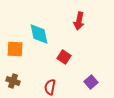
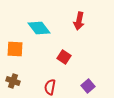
cyan diamond: moved 6 px up; rotated 25 degrees counterclockwise
purple square: moved 3 px left, 4 px down
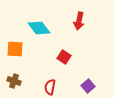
brown cross: moved 1 px right
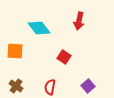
orange square: moved 2 px down
brown cross: moved 2 px right, 5 px down; rotated 16 degrees clockwise
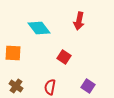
orange square: moved 2 px left, 2 px down
purple square: rotated 16 degrees counterclockwise
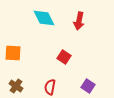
cyan diamond: moved 5 px right, 10 px up; rotated 10 degrees clockwise
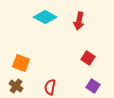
cyan diamond: moved 1 px right, 1 px up; rotated 35 degrees counterclockwise
orange square: moved 8 px right, 10 px down; rotated 18 degrees clockwise
red square: moved 24 px right, 1 px down
purple square: moved 5 px right
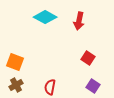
orange square: moved 6 px left, 1 px up
brown cross: moved 1 px up; rotated 24 degrees clockwise
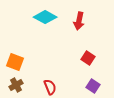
red semicircle: rotated 147 degrees clockwise
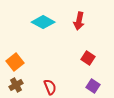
cyan diamond: moved 2 px left, 5 px down
orange square: rotated 30 degrees clockwise
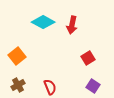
red arrow: moved 7 px left, 4 px down
red square: rotated 24 degrees clockwise
orange square: moved 2 px right, 6 px up
brown cross: moved 2 px right
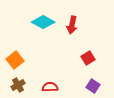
orange square: moved 2 px left, 4 px down
red semicircle: rotated 70 degrees counterclockwise
